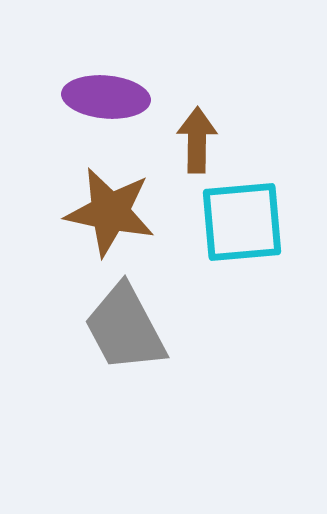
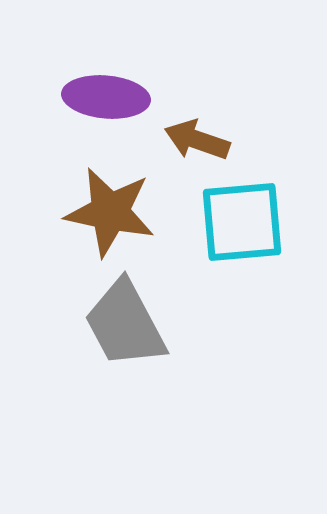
brown arrow: rotated 72 degrees counterclockwise
gray trapezoid: moved 4 px up
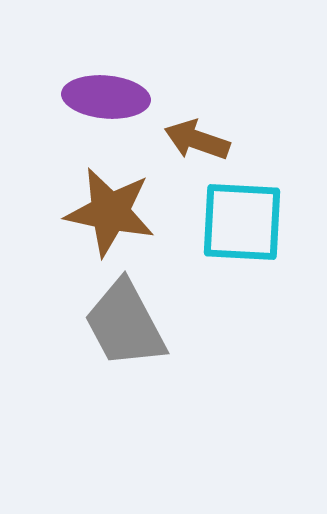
cyan square: rotated 8 degrees clockwise
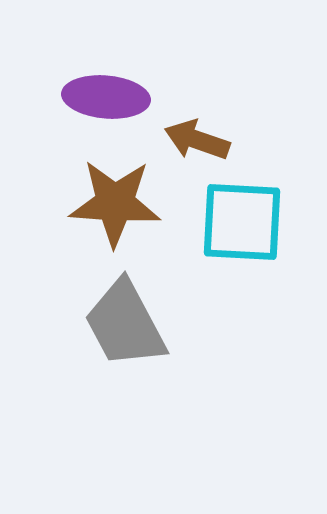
brown star: moved 5 px right, 9 px up; rotated 8 degrees counterclockwise
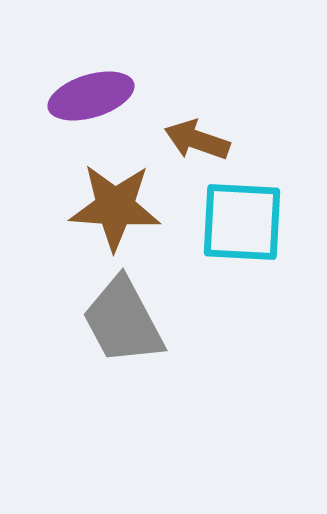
purple ellipse: moved 15 px left, 1 px up; rotated 22 degrees counterclockwise
brown star: moved 4 px down
gray trapezoid: moved 2 px left, 3 px up
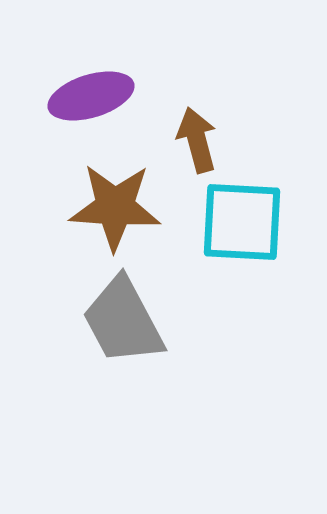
brown arrow: rotated 56 degrees clockwise
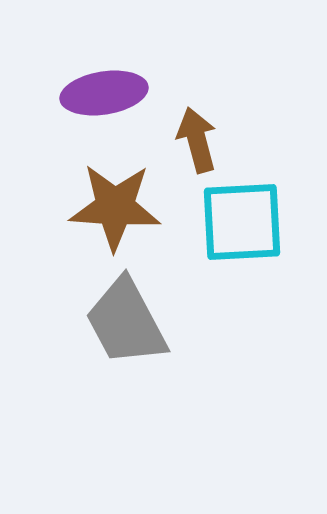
purple ellipse: moved 13 px right, 3 px up; rotated 8 degrees clockwise
cyan square: rotated 6 degrees counterclockwise
gray trapezoid: moved 3 px right, 1 px down
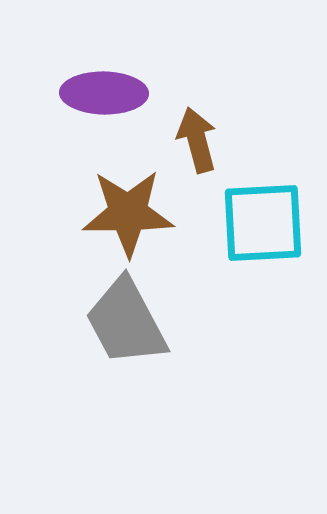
purple ellipse: rotated 10 degrees clockwise
brown star: moved 13 px right, 6 px down; rotated 4 degrees counterclockwise
cyan square: moved 21 px right, 1 px down
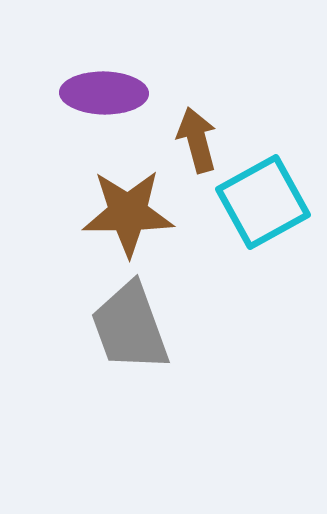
cyan square: moved 21 px up; rotated 26 degrees counterclockwise
gray trapezoid: moved 4 px right, 5 px down; rotated 8 degrees clockwise
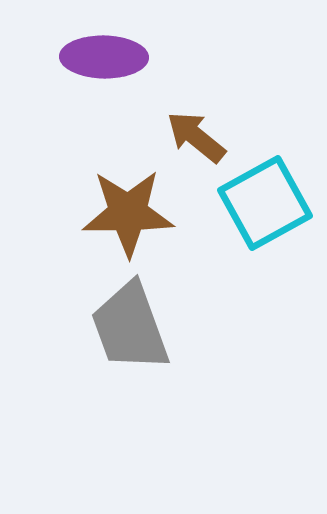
purple ellipse: moved 36 px up
brown arrow: moved 1 px left, 3 px up; rotated 36 degrees counterclockwise
cyan square: moved 2 px right, 1 px down
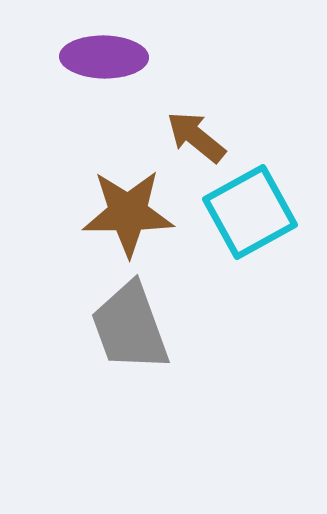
cyan square: moved 15 px left, 9 px down
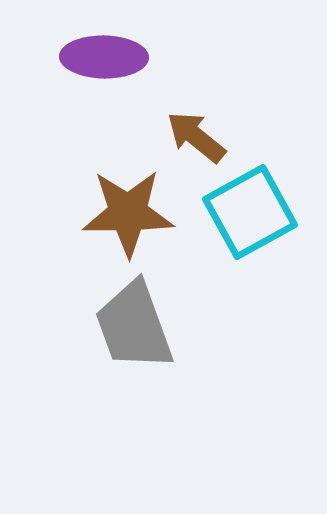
gray trapezoid: moved 4 px right, 1 px up
